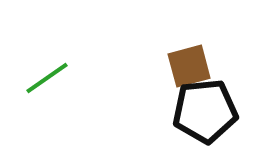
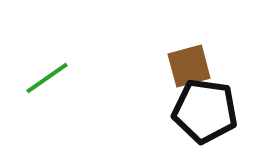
black pentagon: rotated 14 degrees clockwise
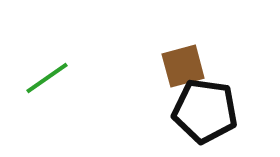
brown square: moved 6 px left
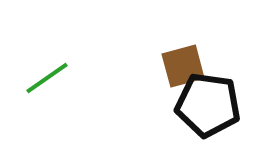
black pentagon: moved 3 px right, 6 px up
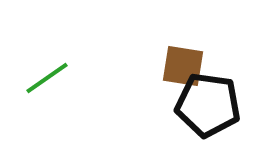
brown square: rotated 24 degrees clockwise
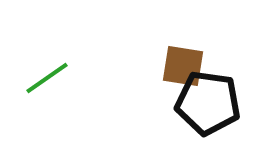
black pentagon: moved 2 px up
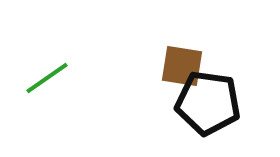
brown square: moved 1 px left
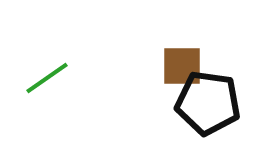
brown square: rotated 9 degrees counterclockwise
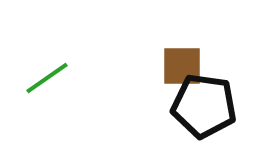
black pentagon: moved 4 px left, 3 px down
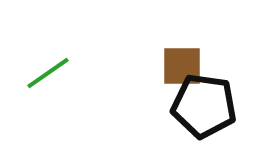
green line: moved 1 px right, 5 px up
